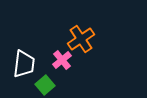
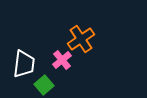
green square: moved 1 px left
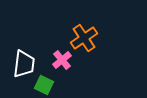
orange cross: moved 3 px right, 1 px up
green square: rotated 24 degrees counterclockwise
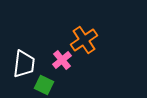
orange cross: moved 2 px down
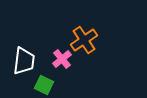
pink cross: moved 1 px up
white trapezoid: moved 3 px up
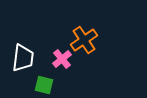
white trapezoid: moved 1 px left, 3 px up
green square: rotated 12 degrees counterclockwise
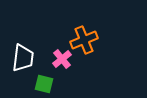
orange cross: rotated 12 degrees clockwise
green square: moved 1 px up
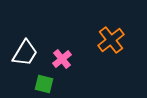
orange cross: moved 27 px right; rotated 16 degrees counterclockwise
white trapezoid: moved 2 px right, 5 px up; rotated 24 degrees clockwise
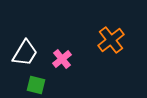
green square: moved 8 px left, 1 px down
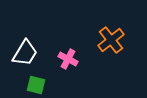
pink cross: moved 6 px right; rotated 24 degrees counterclockwise
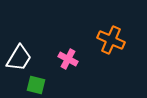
orange cross: rotated 28 degrees counterclockwise
white trapezoid: moved 6 px left, 5 px down
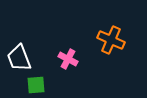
white trapezoid: rotated 128 degrees clockwise
green square: rotated 18 degrees counterclockwise
